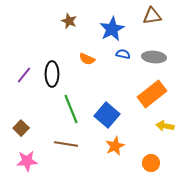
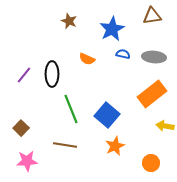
brown line: moved 1 px left, 1 px down
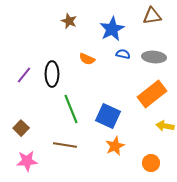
blue square: moved 1 px right, 1 px down; rotated 15 degrees counterclockwise
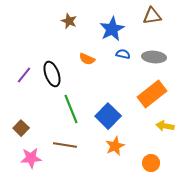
black ellipse: rotated 20 degrees counterclockwise
blue square: rotated 20 degrees clockwise
pink star: moved 4 px right, 3 px up
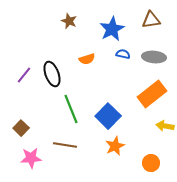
brown triangle: moved 1 px left, 4 px down
orange semicircle: rotated 42 degrees counterclockwise
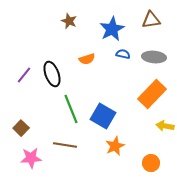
orange rectangle: rotated 8 degrees counterclockwise
blue square: moved 5 px left; rotated 15 degrees counterclockwise
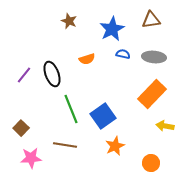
blue square: rotated 25 degrees clockwise
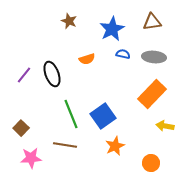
brown triangle: moved 1 px right, 2 px down
green line: moved 5 px down
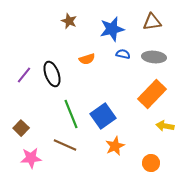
blue star: rotated 15 degrees clockwise
brown line: rotated 15 degrees clockwise
